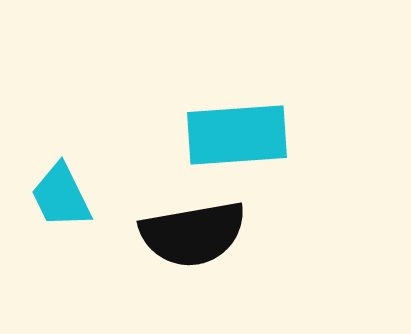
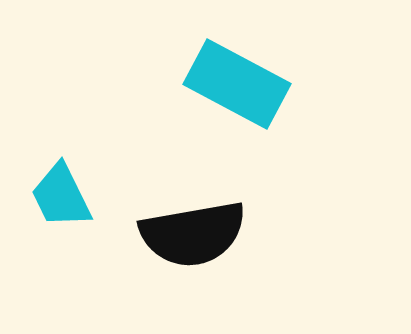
cyan rectangle: moved 51 px up; rotated 32 degrees clockwise
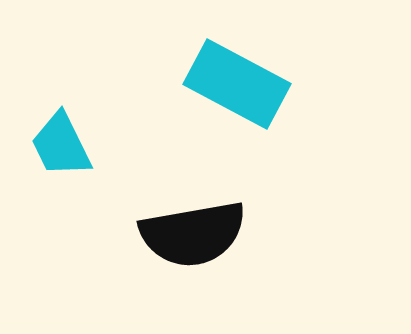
cyan trapezoid: moved 51 px up
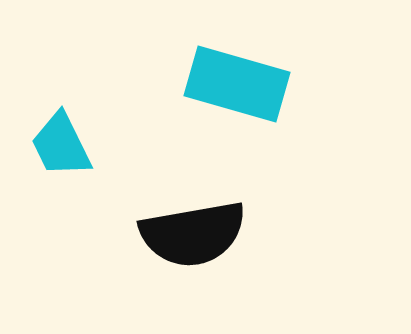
cyan rectangle: rotated 12 degrees counterclockwise
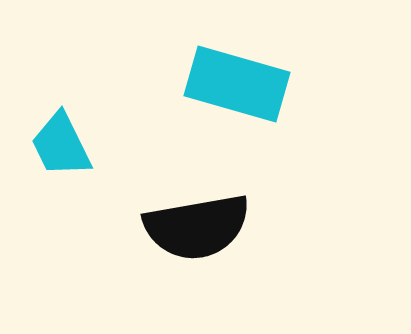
black semicircle: moved 4 px right, 7 px up
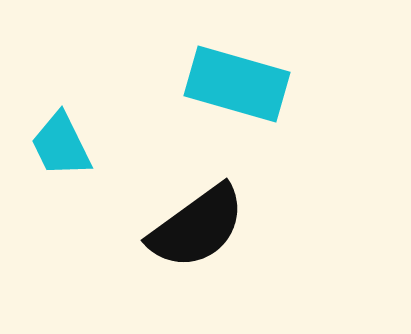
black semicircle: rotated 26 degrees counterclockwise
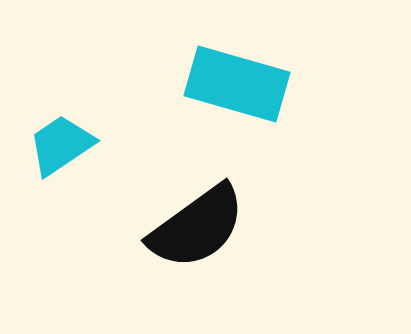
cyan trapezoid: rotated 82 degrees clockwise
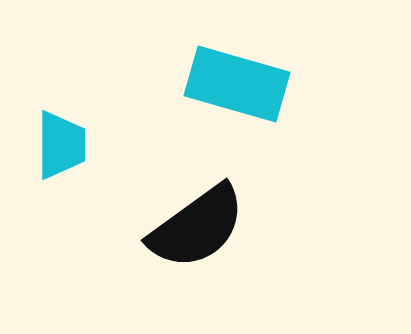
cyan trapezoid: rotated 124 degrees clockwise
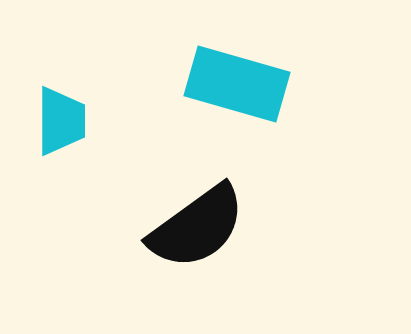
cyan trapezoid: moved 24 px up
